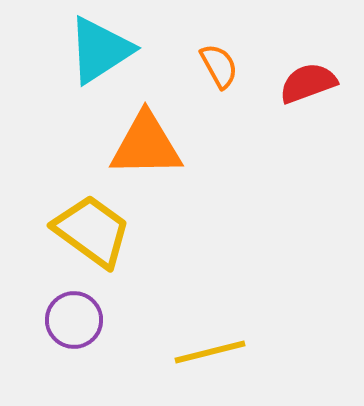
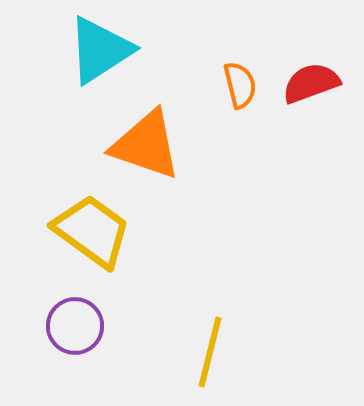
orange semicircle: moved 21 px right, 19 px down; rotated 15 degrees clockwise
red semicircle: moved 3 px right
orange triangle: rotated 20 degrees clockwise
purple circle: moved 1 px right, 6 px down
yellow line: rotated 62 degrees counterclockwise
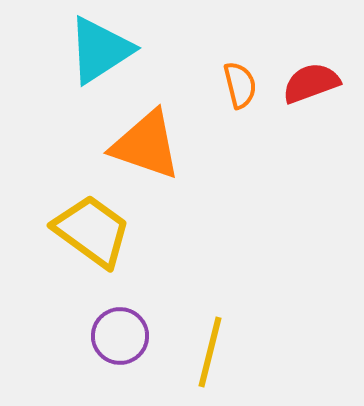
purple circle: moved 45 px right, 10 px down
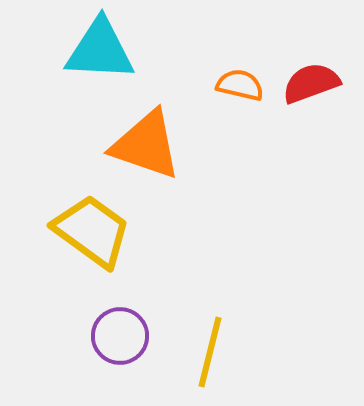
cyan triangle: rotated 36 degrees clockwise
orange semicircle: rotated 63 degrees counterclockwise
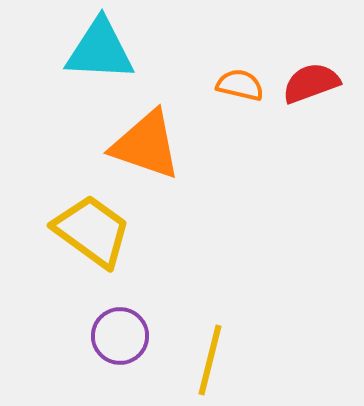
yellow line: moved 8 px down
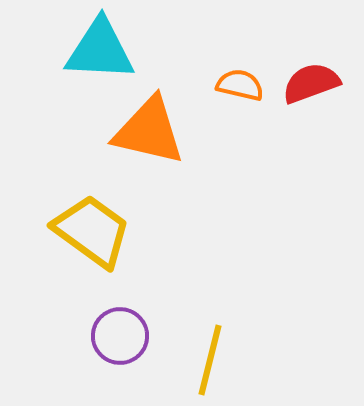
orange triangle: moved 3 px right, 14 px up; rotated 6 degrees counterclockwise
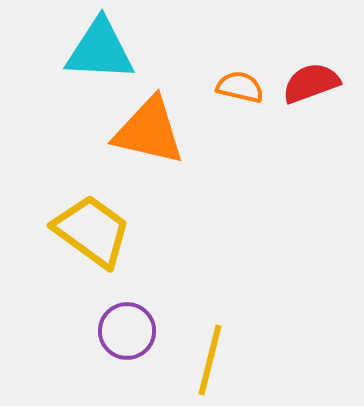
orange semicircle: moved 2 px down
purple circle: moved 7 px right, 5 px up
